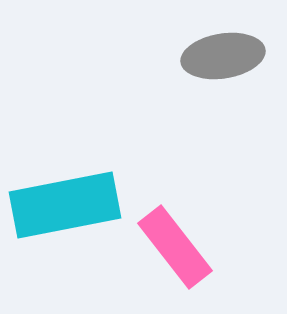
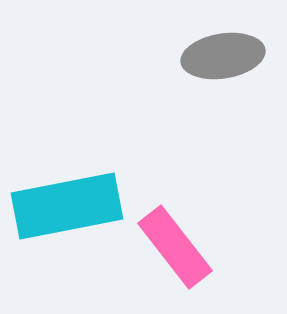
cyan rectangle: moved 2 px right, 1 px down
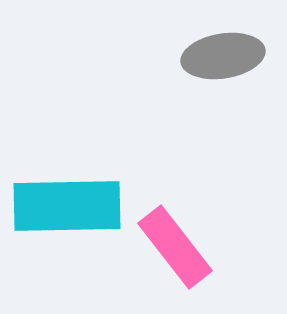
cyan rectangle: rotated 10 degrees clockwise
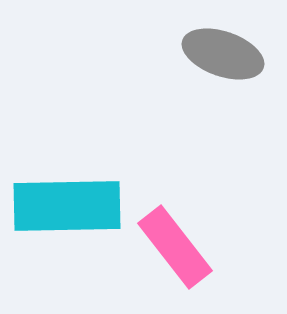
gray ellipse: moved 2 px up; rotated 28 degrees clockwise
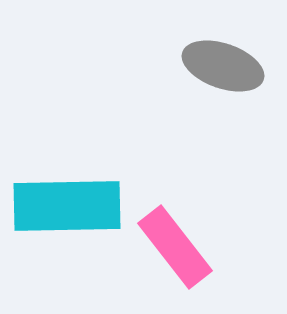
gray ellipse: moved 12 px down
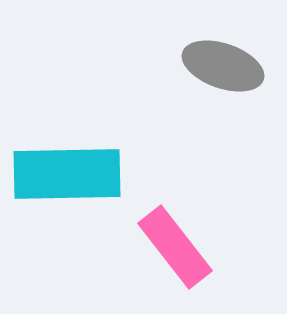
cyan rectangle: moved 32 px up
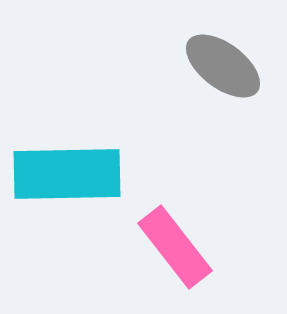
gray ellipse: rotated 18 degrees clockwise
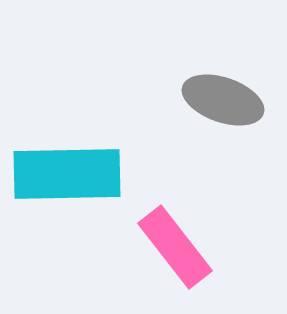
gray ellipse: moved 34 px down; rotated 18 degrees counterclockwise
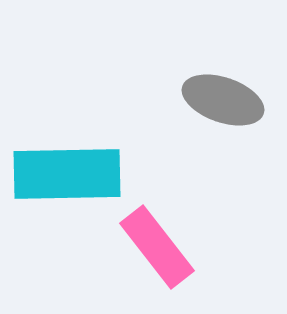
pink rectangle: moved 18 px left
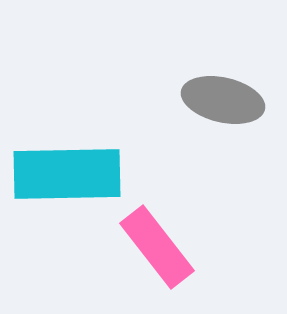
gray ellipse: rotated 6 degrees counterclockwise
